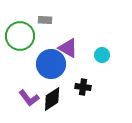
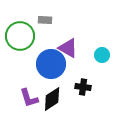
purple L-shape: rotated 20 degrees clockwise
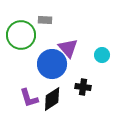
green circle: moved 1 px right, 1 px up
purple triangle: rotated 20 degrees clockwise
blue circle: moved 1 px right
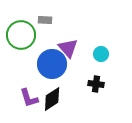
cyan circle: moved 1 px left, 1 px up
black cross: moved 13 px right, 3 px up
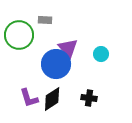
green circle: moved 2 px left
blue circle: moved 4 px right
black cross: moved 7 px left, 14 px down
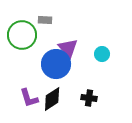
green circle: moved 3 px right
cyan circle: moved 1 px right
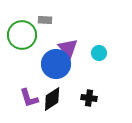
cyan circle: moved 3 px left, 1 px up
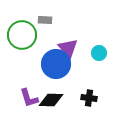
black diamond: moved 1 px left, 1 px down; rotated 35 degrees clockwise
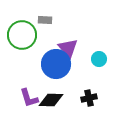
cyan circle: moved 6 px down
black cross: rotated 21 degrees counterclockwise
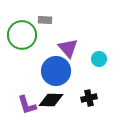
blue circle: moved 7 px down
purple L-shape: moved 2 px left, 7 px down
